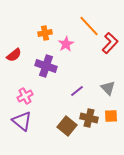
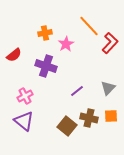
gray triangle: rotated 28 degrees clockwise
purple triangle: moved 2 px right
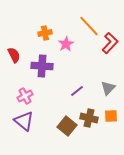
red semicircle: rotated 77 degrees counterclockwise
purple cross: moved 4 px left; rotated 15 degrees counterclockwise
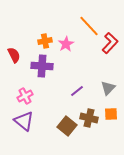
orange cross: moved 8 px down
orange square: moved 2 px up
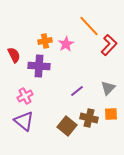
red L-shape: moved 1 px left, 2 px down
purple cross: moved 3 px left
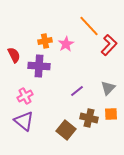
brown square: moved 1 px left, 4 px down
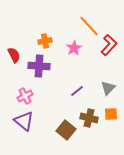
pink star: moved 8 px right, 4 px down
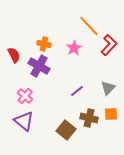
orange cross: moved 1 px left, 3 px down; rotated 24 degrees clockwise
purple cross: rotated 25 degrees clockwise
pink cross: rotated 21 degrees counterclockwise
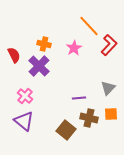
purple cross: rotated 15 degrees clockwise
purple line: moved 2 px right, 7 px down; rotated 32 degrees clockwise
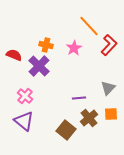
orange cross: moved 2 px right, 1 px down
red semicircle: rotated 42 degrees counterclockwise
brown cross: rotated 36 degrees clockwise
